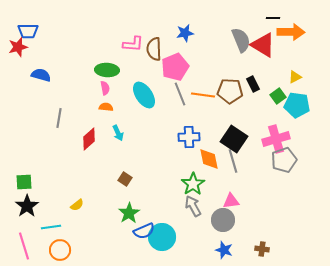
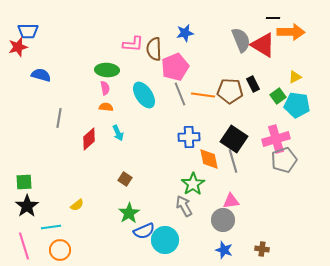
gray arrow at (193, 206): moved 9 px left
cyan circle at (162, 237): moved 3 px right, 3 px down
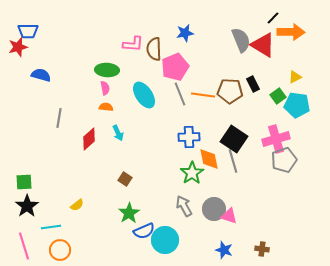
black line at (273, 18): rotated 48 degrees counterclockwise
green star at (193, 184): moved 1 px left, 11 px up
pink triangle at (231, 201): moved 2 px left, 15 px down; rotated 24 degrees clockwise
gray circle at (223, 220): moved 9 px left, 11 px up
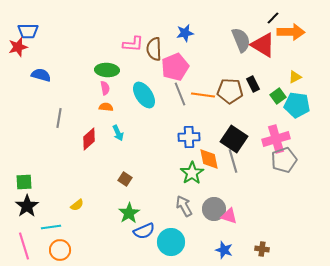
cyan circle at (165, 240): moved 6 px right, 2 px down
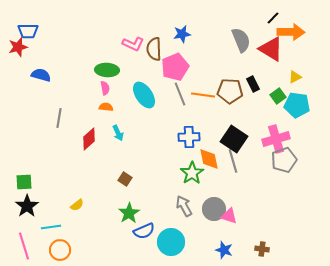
blue star at (185, 33): moved 3 px left, 1 px down
pink L-shape at (133, 44): rotated 20 degrees clockwise
red triangle at (263, 45): moved 8 px right, 4 px down
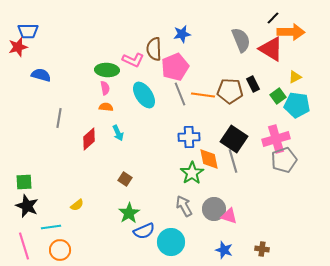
pink L-shape at (133, 44): moved 16 px down
black star at (27, 206): rotated 15 degrees counterclockwise
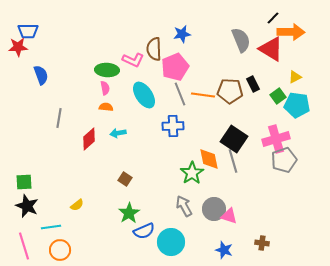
red star at (18, 47): rotated 12 degrees clockwise
blue semicircle at (41, 75): rotated 54 degrees clockwise
cyan arrow at (118, 133): rotated 105 degrees clockwise
blue cross at (189, 137): moved 16 px left, 11 px up
brown cross at (262, 249): moved 6 px up
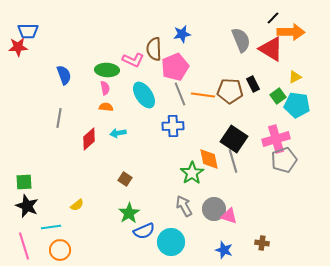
blue semicircle at (41, 75): moved 23 px right
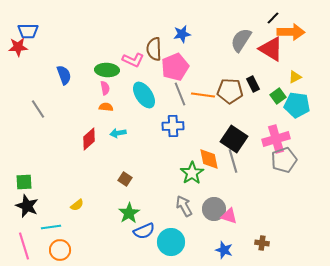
gray semicircle at (241, 40): rotated 125 degrees counterclockwise
gray line at (59, 118): moved 21 px left, 9 px up; rotated 42 degrees counterclockwise
